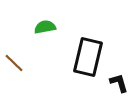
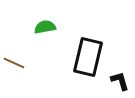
brown line: rotated 20 degrees counterclockwise
black L-shape: moved 1 px right, 2 px up
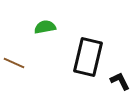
black L-shape: rotated 10 degrees counterclockwise
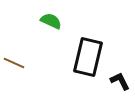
green semicircle: moved 6 px right, 6 px up; rotated 35 degrees clockwise
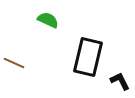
green semicircle: moved 3 px left, 1 px up
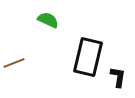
brown line: rotated 45 degrees counterclockwise
black L-shape: moved 2 px left, 4 px up; rotated 35 degrees clockwise
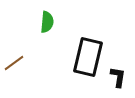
green semicircle: moved 1 px left, 2 px down; rotated 70 degrees clockwise
brown line: rotated 15 degrees counterclockwise
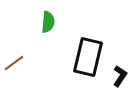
green semicircle: moved 1 px right
black L-shape: moved 2 px right, 1 px up; rotated 25 degrees clockwise
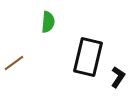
black L-shape: moved 2 px left, 1 px down
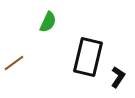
green semicircle: rotated 20 degrees clockwise
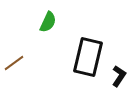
black L-shape: moved 1 px right, 1 px up
